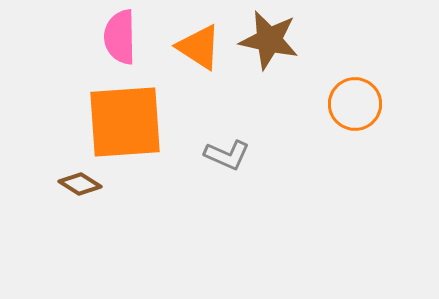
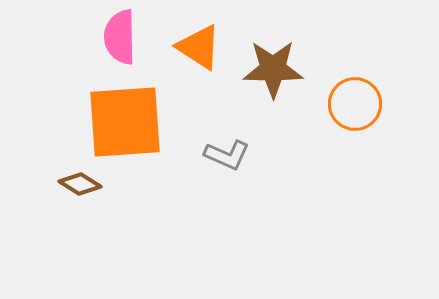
brown star: moved 4 px right, 29 px down; rotated 12 degrees counterclockwise
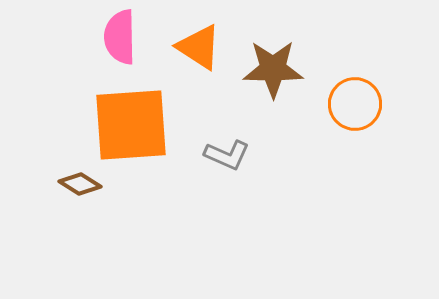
orange square: moved 6 px right, 3 px down
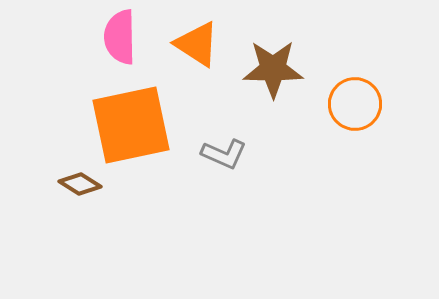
orange triangle: moved 2 px left, 3 px up
orange square: rotated 8 degrees counterclockwise
gray L-shape: moved 3 px left, 1 px up
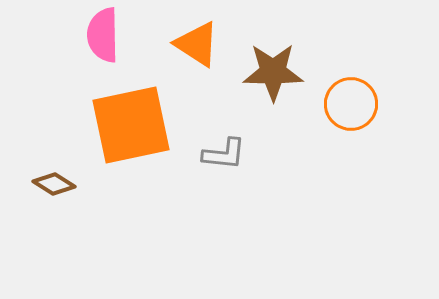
pink semicircle: moved 17 px left, 2 px up
brown star: moved 3 px down
orange circle: moved 4 px left
gray L-shape: rotated 18 degrees counterclockwise
brown diamond: moved 26 px left
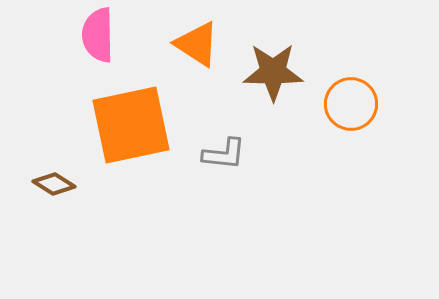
pink semicircle: moved 5 px left
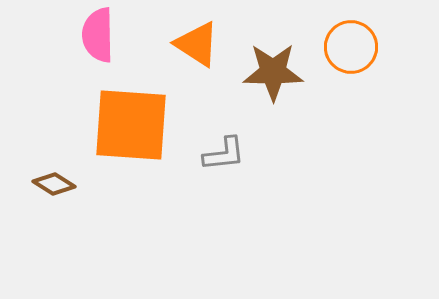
orange circle: moved 57 px up
orange square: rotated 16 degrees clockwise
gray L-shape: rotated 12 degrees counterclockwise
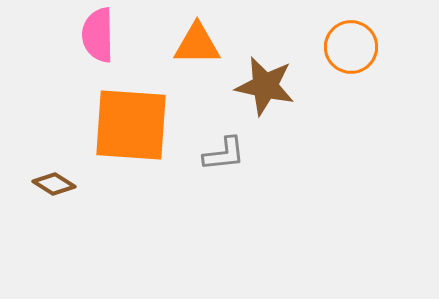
orange triangle: rotated 33 degrees counterclockwise
brown star: moved 8 px left, 14 px down; rotated 12 degrees clockwise
